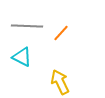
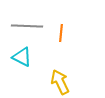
orange line: rotated 36 degrees counterclockwise
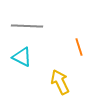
orange line: moved 18 px right, 14 px down; rotated 24 degrees counterclockwise
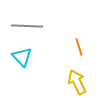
cyan triangle: rotated 20 degrees clockwise
yellow arrow: moved 17 px right
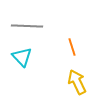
orange line: moved 7 px left
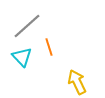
gray line: rotated 44 degrees counterclockwise
orange line: moved 23 px left
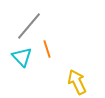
gray line: moved 2 px right; rotated 8 degrees counterclockwise
orange line: moved 2 px left, 2 px down
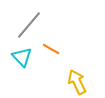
gray line: moved 1 px up
orange line: moved 4 px right; rotated 42 degrees counterclockwise
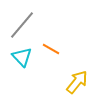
gray line: moved 7 px left
yellow arrow: rotated 65 degrees clockwise
